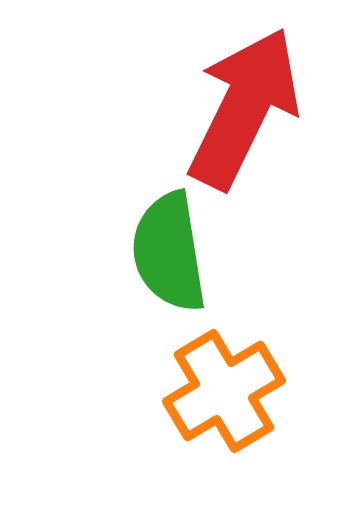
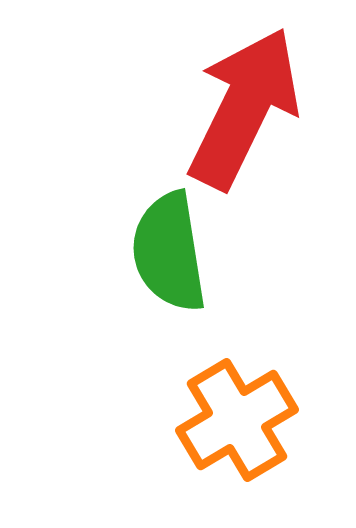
orange cross: moved 13 px right, 29 px down
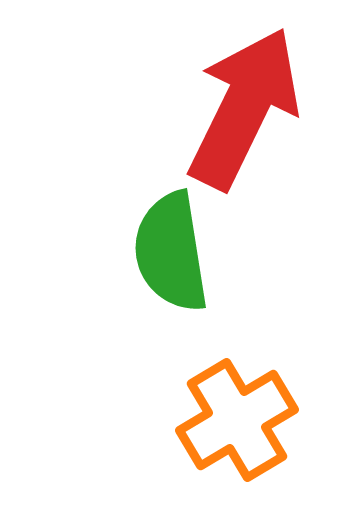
green semicircle: moved 2 px right
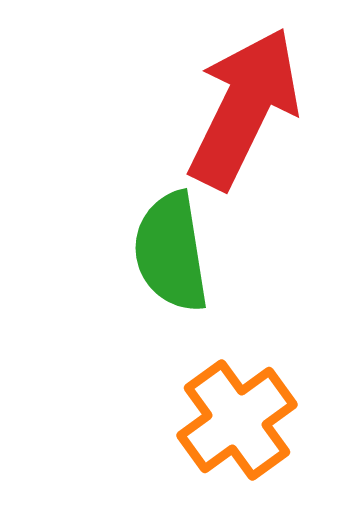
orange cross: rotated 5 degrees counterclockwise
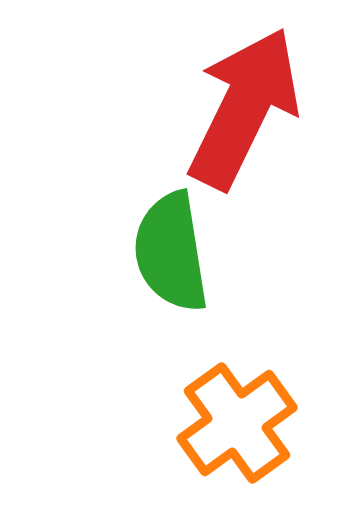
orange cross: moved 3 px down
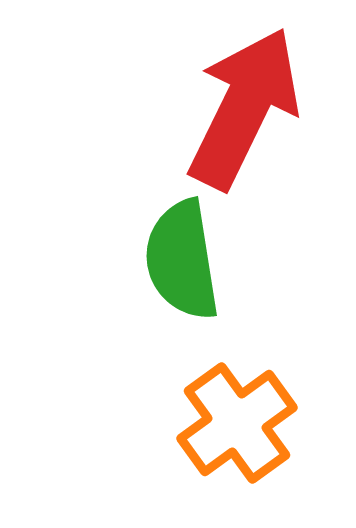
green semicircle: moved 11 px right, 8 px down
